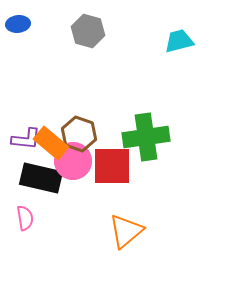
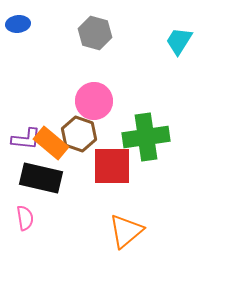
gray hexagon: moved 7 px right, 2 px down
cyan trapezoid: rotated 44 degrees counterclockwise
pink circle: moved 21 px right, 60 px up
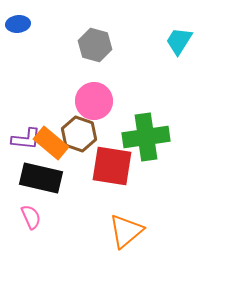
gray hexagon: moved 12 px down
red square: rotated 9 degrees clockwise
pink semicircle: moved 6 px right, 1 px up; rotated 15 degrees counterclockwise
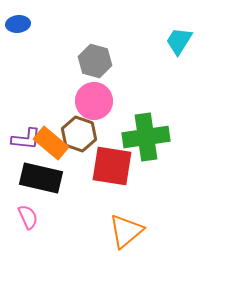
gray hexagon: moved 16 px down
pink semicircle: moved 3 px left
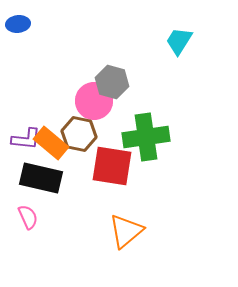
gray hexagon: moved 17 px right, 21 px down
brown hexagon: rotated 8 degrees counterclockwise
